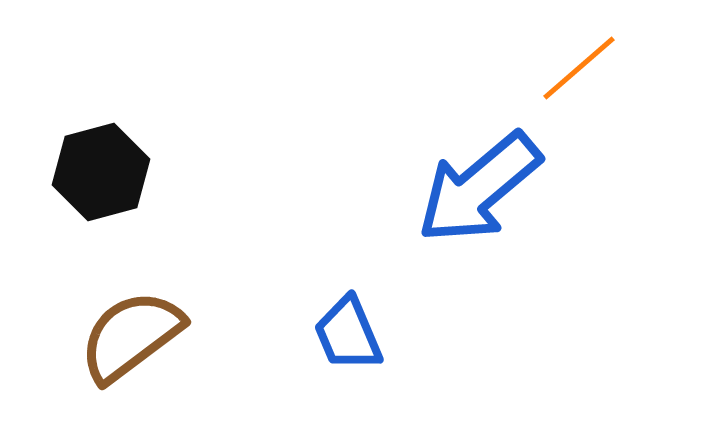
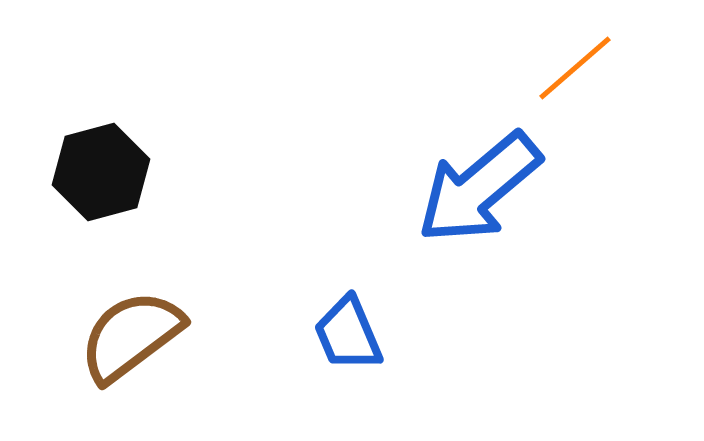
orange line: moved 4 px left
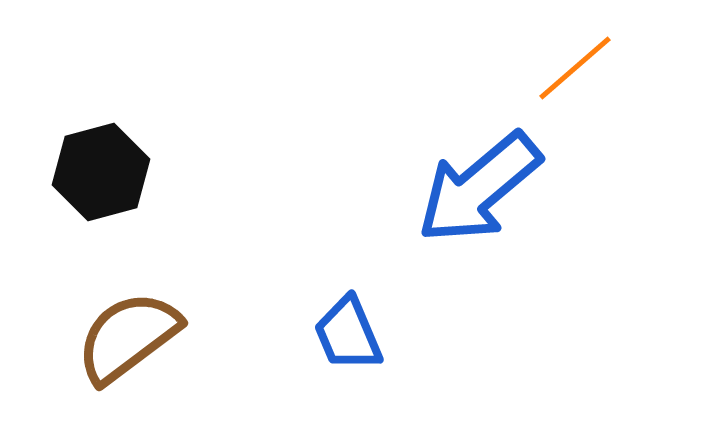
brown semicircle: moved 3 px left, 1 px down
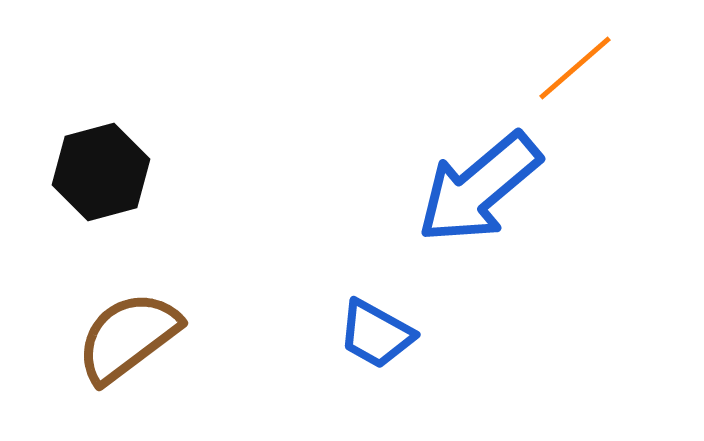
blue trapezoid: moved 28 px right; rotated 38 degrees counterclockwise
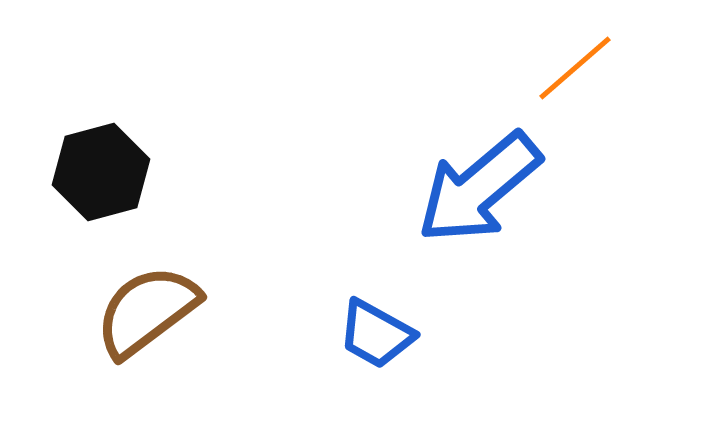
brown semicircle: moved 19 px right, 26 px up
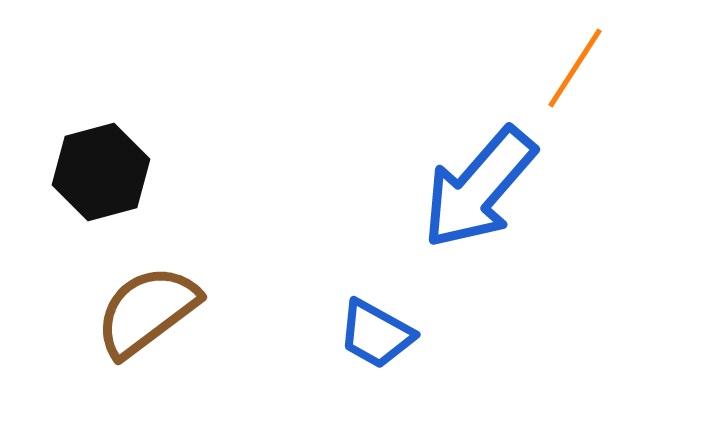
orange line: rotated 16 degrees counterclockwise
blue arrow: rotated 9 degrees counterclockwise
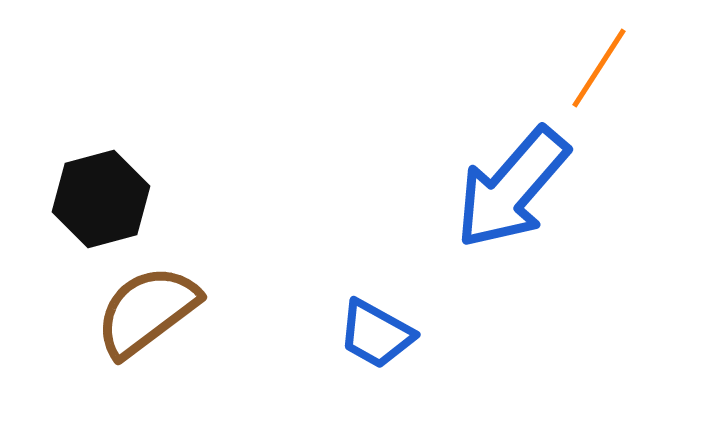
orange line: moved 24 px right
black hexagon: moved 27 px down
blue arrow: moved 33 px right
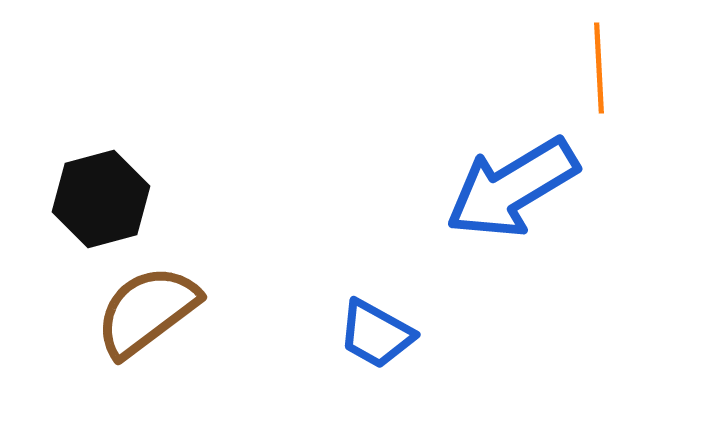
orange line: rotated 36 degrees counterclockwise
blue arrow: rotated 18 degrees clockwise
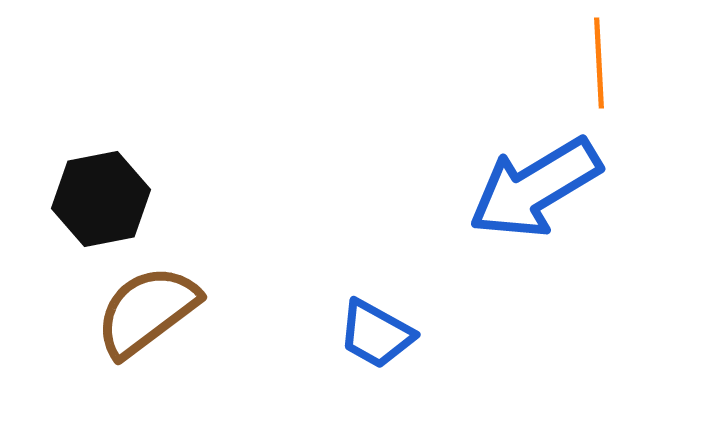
orange line: moved 5 px up
blue arrow: moved 23 px right
black hexagon: rotated 4 degrees clockwise
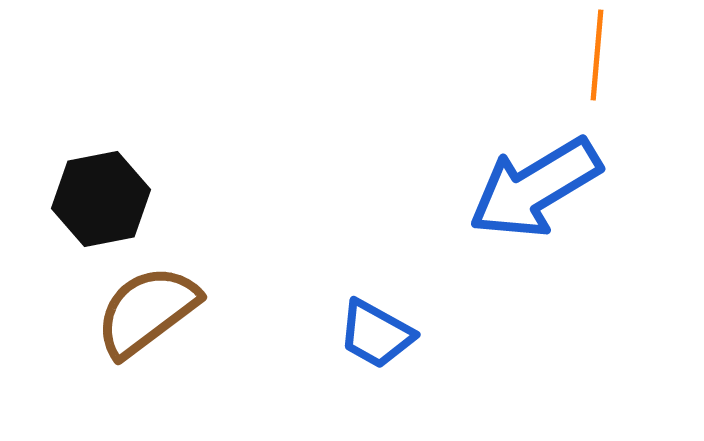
orange line: moved 2 px left, 8 px up; rotated 8 degrees clockwise
